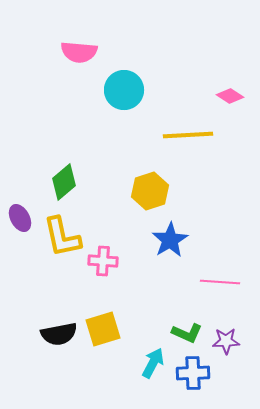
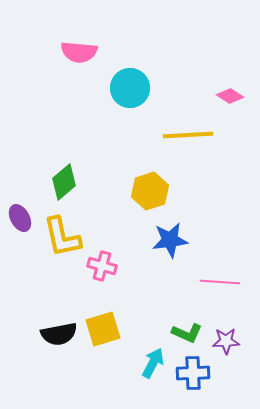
cyan circle: moved 6 px right, 2 px up
blue star: rotated 24 degrees clockwise
pink cross: moved 1 px left, 5 px down; rotated 12 degrees clockwise
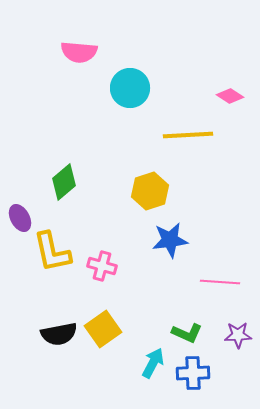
yellow L-shape: moved 10 px left, 15 px down
yellow square: rotated 18 degrees counterclockwise
purple star: moved 12 px right, 6 px up
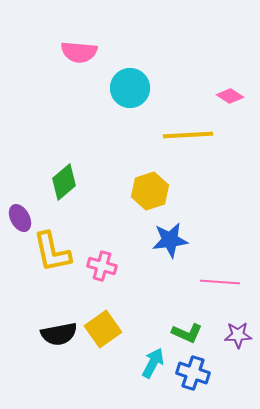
blue cross: rotated 20 degrees clockwise
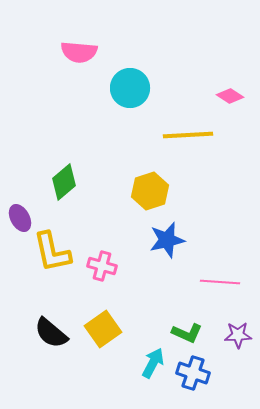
blue star: moved 3 px left; rotated 6 degrees counterclockwise
black semicircle: moved 8 px left, 1 px up; rotated 51 degrees clockwise
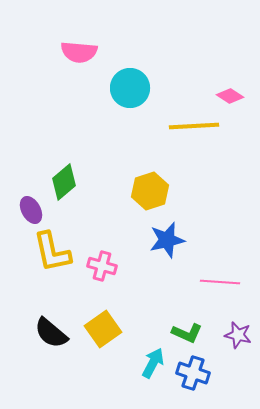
yellow line: moved 6 px right, 9 px up
purple ellipse: moved 11 px right, 8 px up
purple star: rotated 16 degrees clockwise
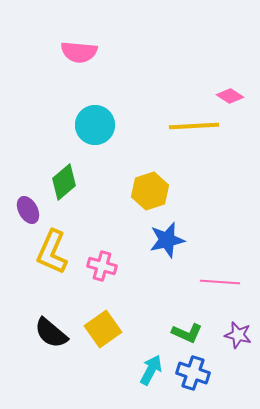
cyan circle: moved 35 px left, 37 px down
purple ellipse: moved 3 px left
yellow L-shape: rotated 36 degrees clockwise
cyan arrow: moved 2 px left, 7 px down
